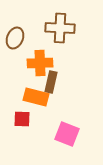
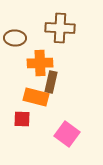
brown ellipse: rotated 70 degrees clockwise
pink square: rotated 15 degrees clockwise
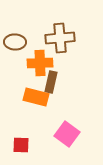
brown cross: moved 10 px down; rotated 8 degrees counterclockwise
brown ellipse: moved 4 px down
red square: moved 1 px left, 26 px down
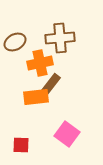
brown ellipse: rotated 30 degrees counterclockwise
orange cross: rotated 10 degrees counterclockwise
brown rectangle: moved 2 px down; rotated 25 degrees clockwise
orange rectangle: rotated 20 degrees counterclockwise
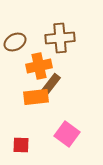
orange cross: moved 1 px left, 3 px down
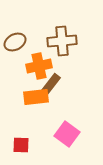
brown cross: moved 2 px right, 3 px down
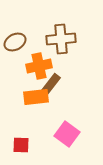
brown cross: moved 1 px left, 2 px up
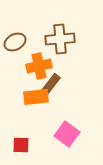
brown cross: moved 1 px left
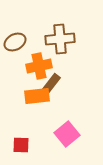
orange rectangle: moved 1 px right, 1 px up
pink square: rotated 15 degrees clockwise
